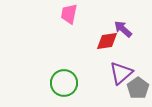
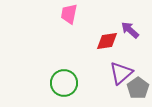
purple arrow: moved 7 px right, 1 px down
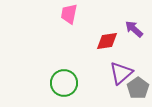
purple arrow: moved 4 px right, 1 px up
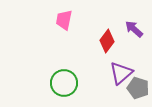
pink trapezoid: moved 5 px left, 6 px down
red diamond: rotated 45 degrees counterclockwise
gray pentagon: rotated 20 degrees counterclockwise
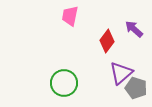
pink trapezoid: moved 6 px right, 4 px up
gray pentagon: moved 2 px left
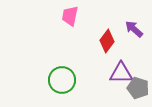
purple triangle: rotated 40 degrees clockwise
green circle: moved 2 px left, 3 px up
gray pentagon: moved 2 px right
